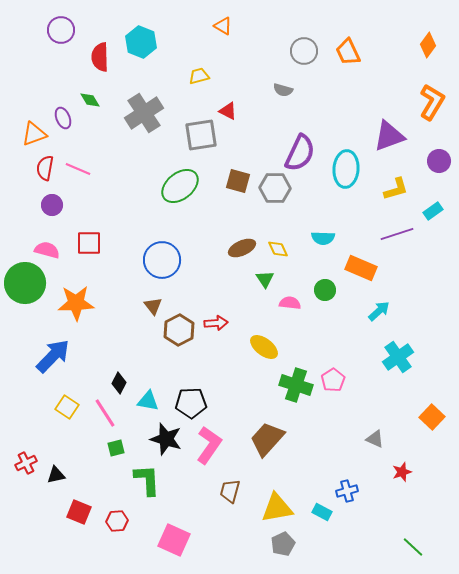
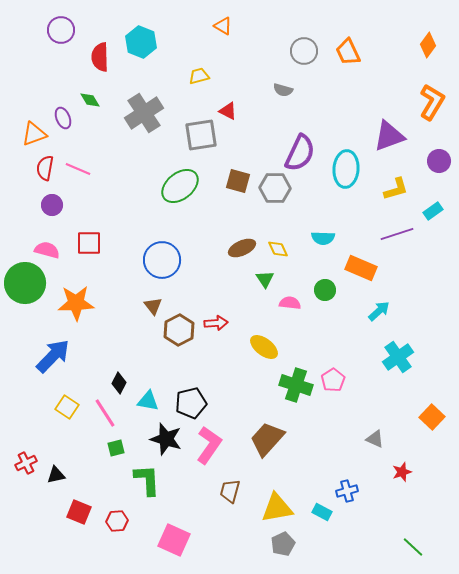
black pentagon at (191, 403): rotated 12 degrees counterclockwise
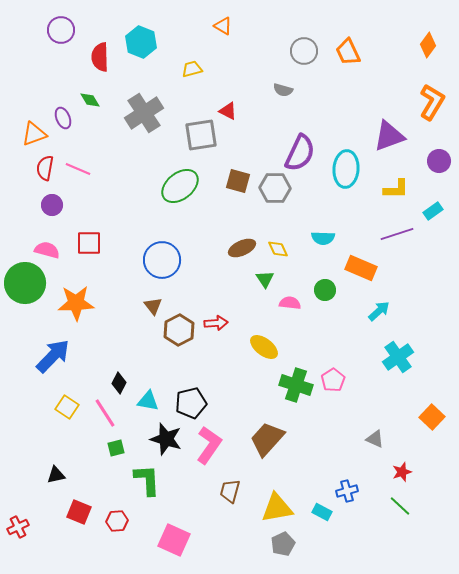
yellow trapezoid at (199, 76): moved 7 px left, 7 px up
yellow L-shape at (396, 189): rotated 16 degrees clockwise
red cross at (26, 463): moved 8 px left, 64 px down
green line at (413, 547): moved 13 px left, 41 px up
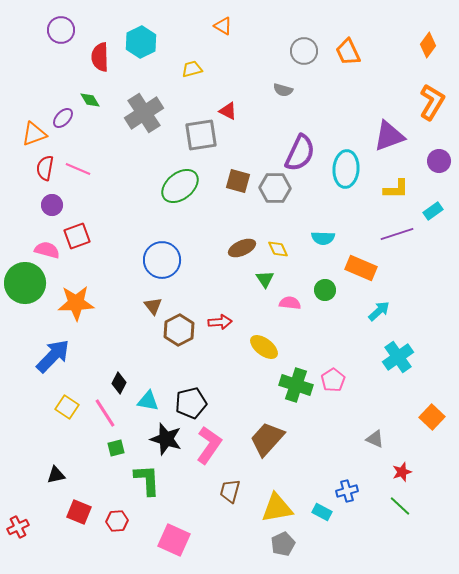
cyan hexagon at (141, 42): rotated 12 degrees clockwise
purple ellipse at (63, 118): rotated 65 degrees clockwise
red square at (89, 243): moved 12 px left, 7 px up; rotated 20 degrees counterclockwise
red arrow at (216, 323): moved 4 px right, 1 px up
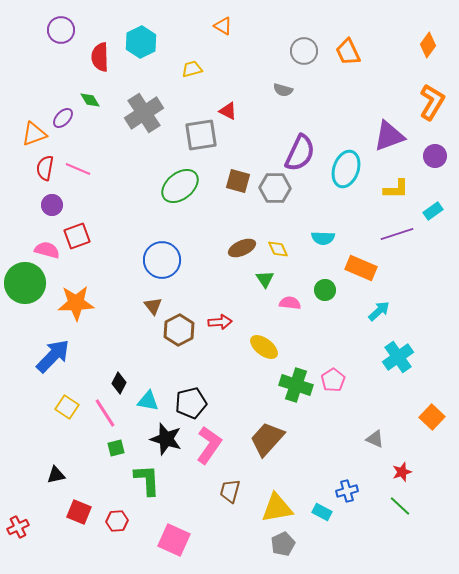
purple circle at (439, 161): moved 4 px left, 5 px up
cyan ellipse at (346, 169): rotated 15 degrees clockwise
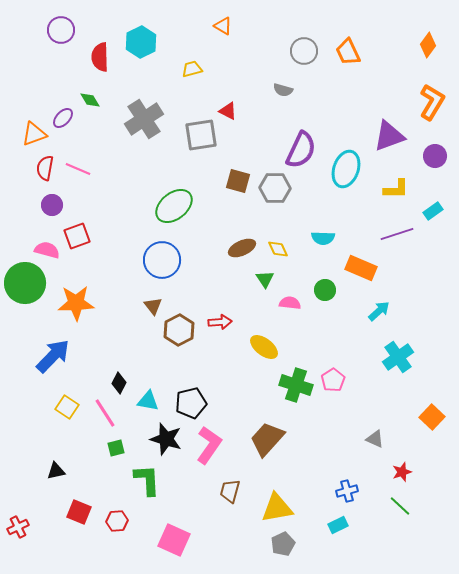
gray cross at (144, 113): moved 6 px down
purple semicircle at (300, 153): moved 1 px right, 3 px up
green ellipse at (180, 186): moved 6 px left, 20 px down
black triangle at (56, 475): moved 4 px up
cyan rectangle at (322, 512): moved 16 px right, 13 px down; rotated 54 degrees counterclockwise
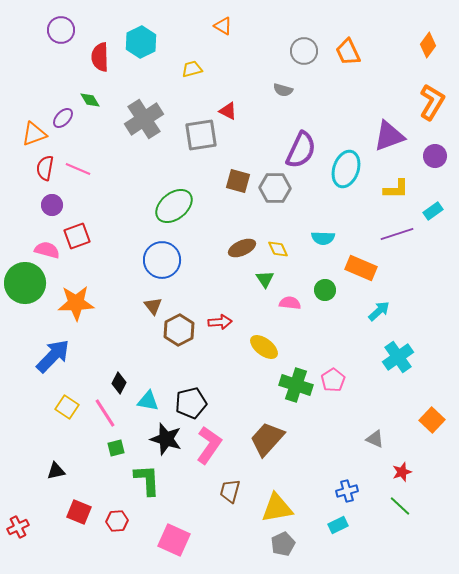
orange square at (432, 417): moved 3 px down
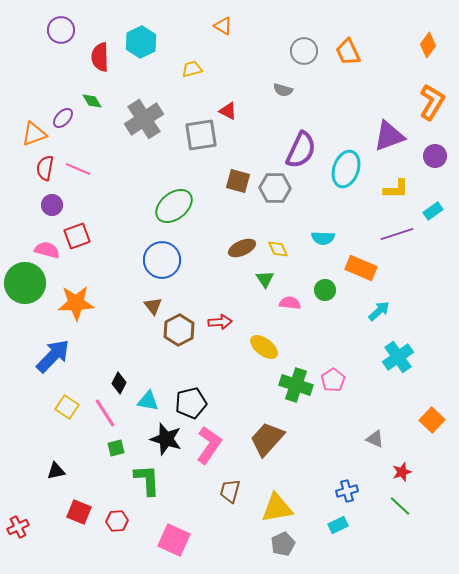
green diamond at (90, 100): moved 2 px right, 1 px down
